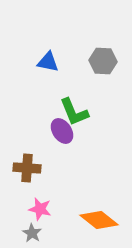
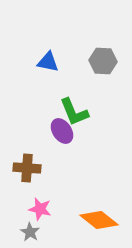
gray star: moved 2 px left, 1 px up
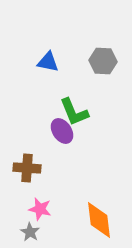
orange diamond: rotated 45 degrees clockwise
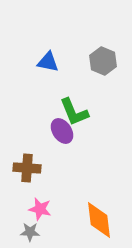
gray hexagon: rotated 20 degrees clockwise
gray star: rotated 30 degrees counterclockwise
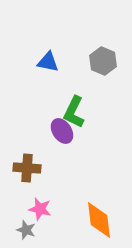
green L-shape: rotated 48 degrees clockwise
gray star: moved 4 px left, 2 px up; rotated 18 degrees clockwise
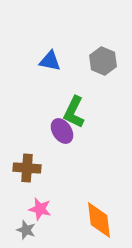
blue triangle: moved 2 px right, 1 px up
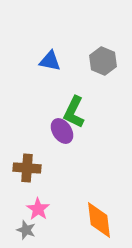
pink star: moved 2 px left; rotated 20 degrees clockwise
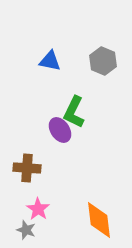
purple ellipse: moved 2 px left, 1 px up
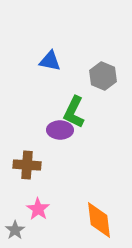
gray hexagon: moved 15 px down
purple ellipse: rotated 55 degrees counterclockwise
brown cross: moved 3 px up
gray star: moved 11 px left; rotated 18 degrees clockwise
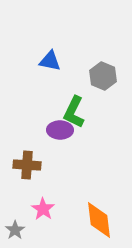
pink star: moved 5 px right
